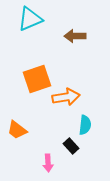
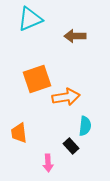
cyan semicircle: moved 1 px down
orange trapezoid: moved 2 px right, 3 px down; rotated 45 degrees clockwise
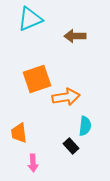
pink arrow: moved 15 px left
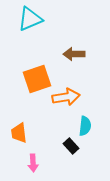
brown arrow: moved 1 px left, 18 px down
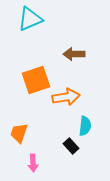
orange square: moved 1 px left, 1 px down
orange trapezoid: rotated 25 degrees clockwise
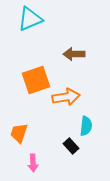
cyan semicircle: moved 1 px right
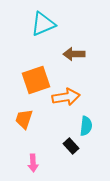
cyan triangle: moved 13 px right, 5 px down
orange trapezoid: moved 5 px right, 14 px up
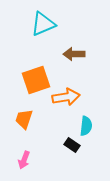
black rectangle: moved 1 px right, 1 px up; rotated 14 degrees counterclockwise
pink arrow: moved 9 px left, 3 px up; rotated 24 degrees clockwise
